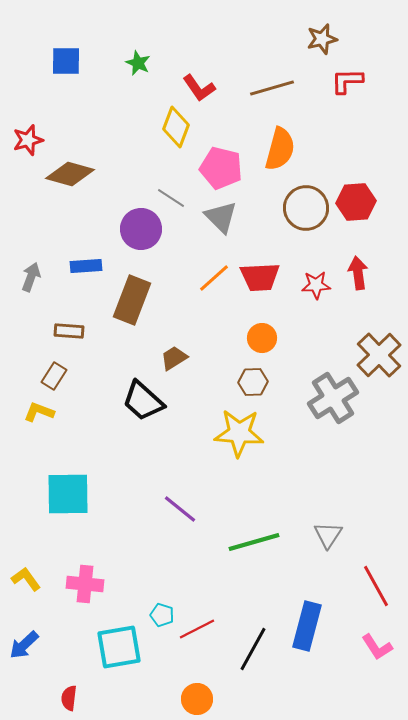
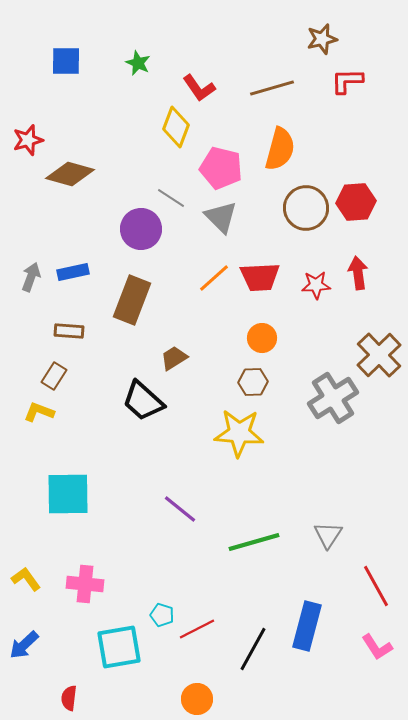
blue rectangle at (86, 266): moved 13 px left, 6 px down; rotated 8 degrees counterclockwise
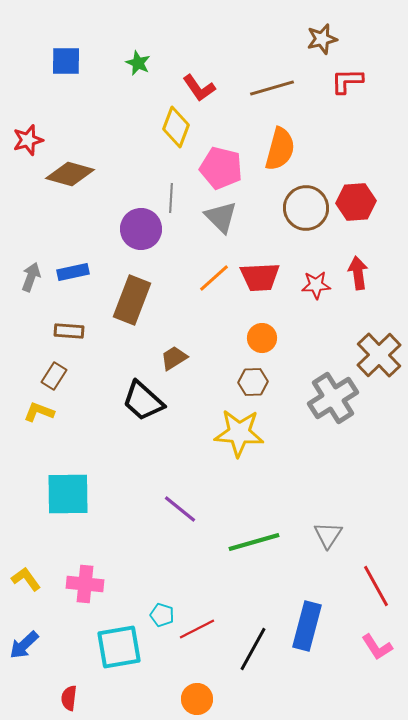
gray line at (171, 198): rotated 60 degrees clockwise
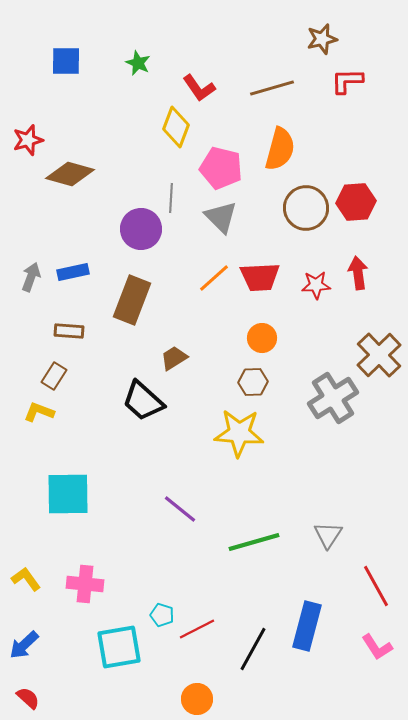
red semicircle at (69, 698): moved 41 px left; rotated 125 degrees clockwise
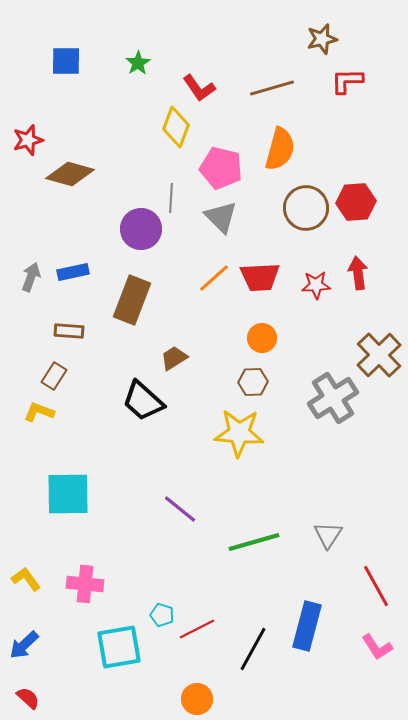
green star at (138, 63): rotated 15 degrees clockwise
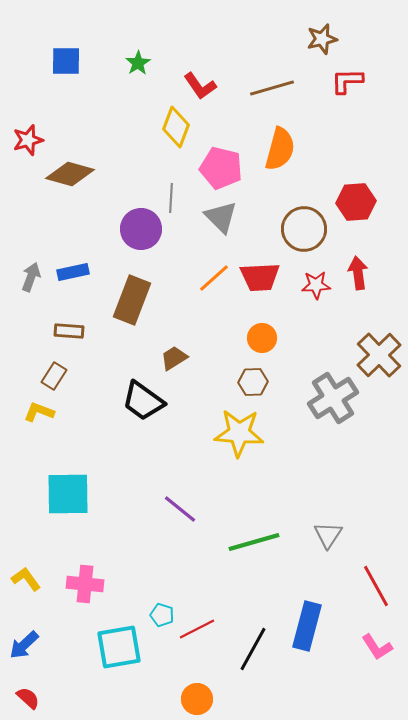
red L-shape at (199, 88): moved 1 px right, 2 px up
brown circle at (306, 208): moved 2 px left, 21 px down
black trapezoid at (143, 401): rotated 6 degrees counterclockwise
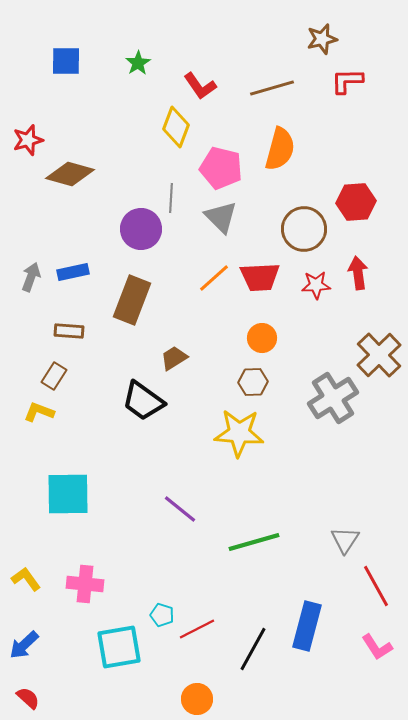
gray triangle at (328, 535): moved 17 px right, 5 px down
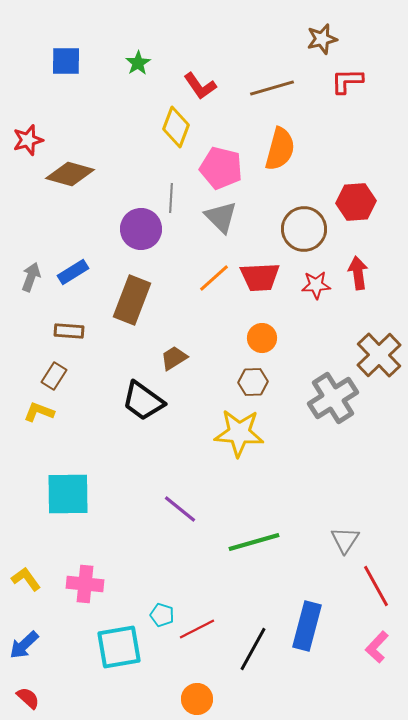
blue rectangle at (73, 272): rotated 20 degrees counterclockwise
pink L-shape at (377, 647): rotated 76 degrees clockwise
